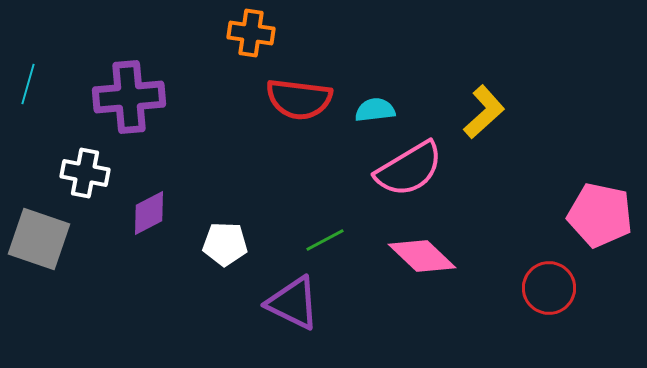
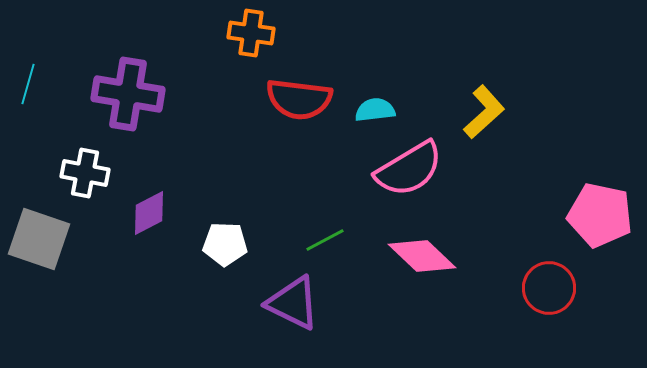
purple cross: moved 1 px left, 3 px up; rotated 14 degrees clockwise
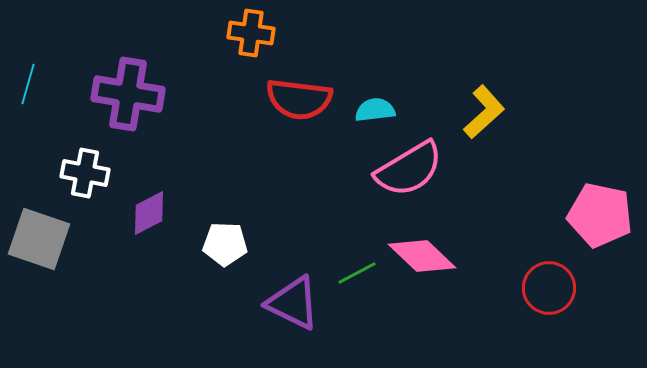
green line: moved 32 px right, 33 px down
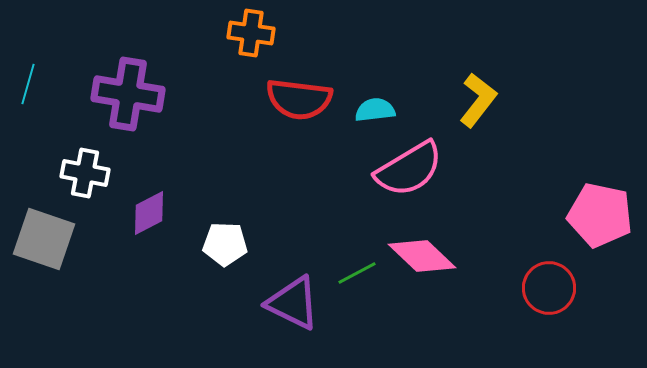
yellow L-shape: moved 6 px left, 12 px up; rotated 10 degrees counterclockwise
gray square: moved 5 px right
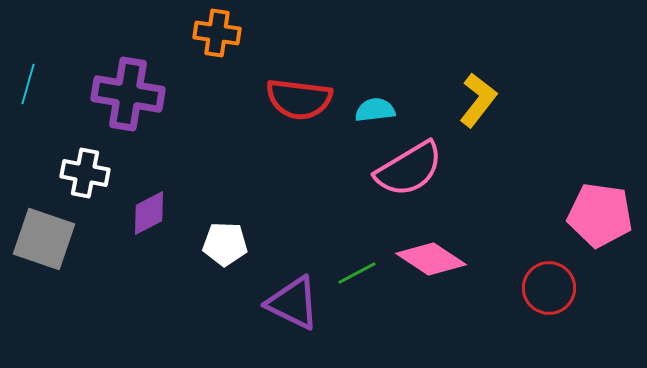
orange cross: moved 34 px left
pink pentagon: rotated 4 degrees counterclockwise
pink diamond: moved 9 px right, 3 px down; rotated 10 degrees counterclockwise
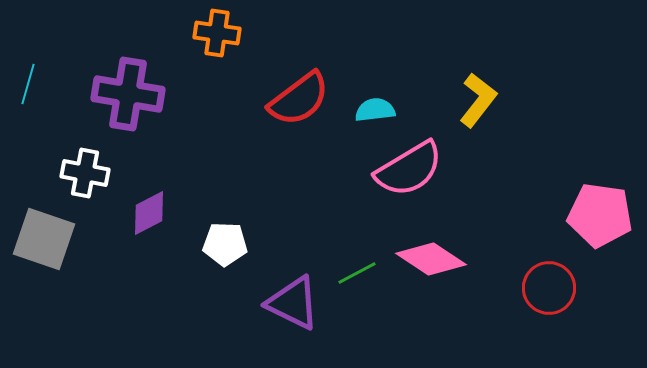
red semicircle: rotated 44 degrees counterclockwise
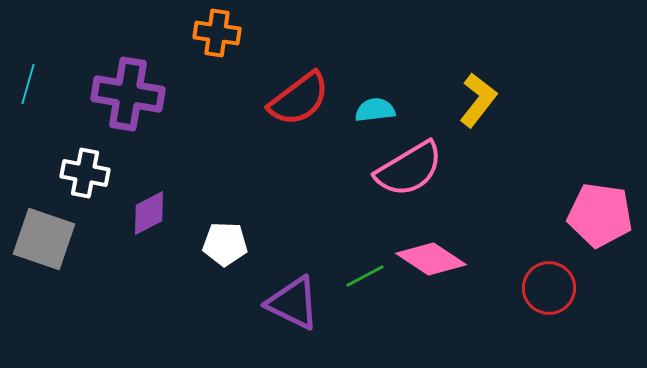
green line: moved 8 px right, 3 px down
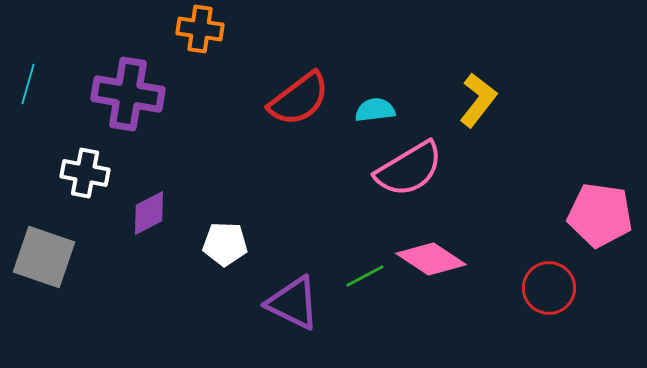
orange cross: moved 17 px left, 4 px up
gray square: moved 18 px down
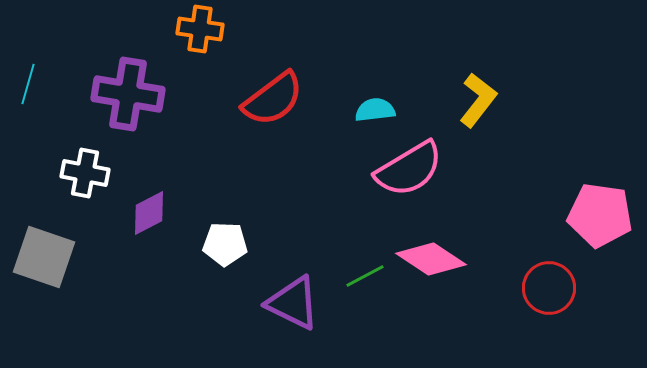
red semicircle: moved 26 px left
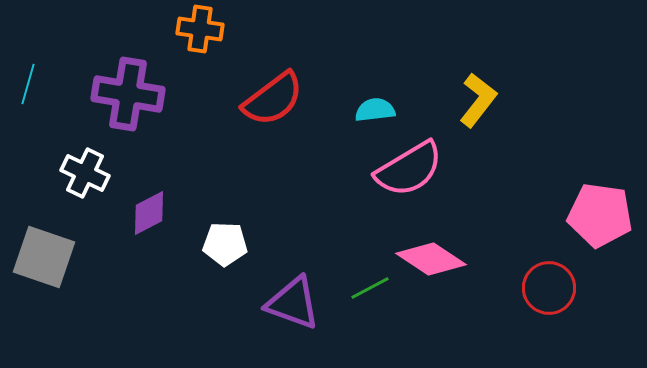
white cross: rotated 15 degrees clockwise
green line: moved 5 px right, 12 px down
purple triangle: rotated 6 degrees counterclockwise
